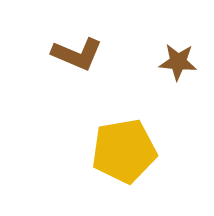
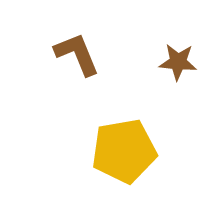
brown L-shape: rotated 135 degrees counterclockwise
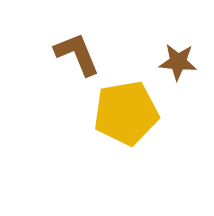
yellow pentagon: moved 2 px right, 38 px up
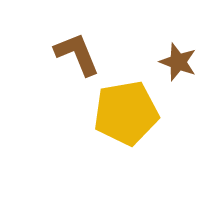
brown star: rotated 15 degrees clockwise
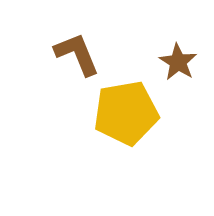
brown star: rotated 12 degrees clockwise
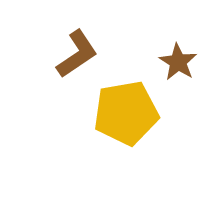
brown L-shape: rotated 78 degrees clockwise
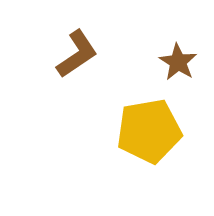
yellow pentagon: moved 23 px right, 18 px down
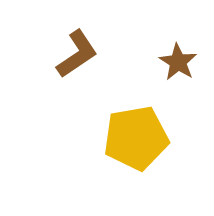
yellow pentagon: moved 13 px left, 7 px down
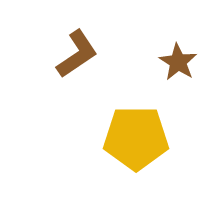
yellow pentagon: rotated 10 degrees clockwise
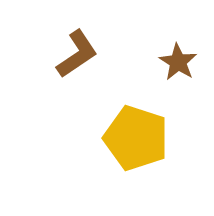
yellow pentagon: rotated 18 degrees clockwise
